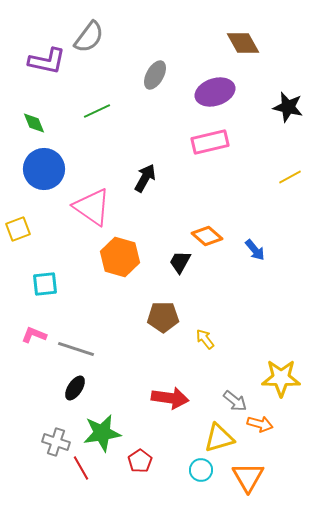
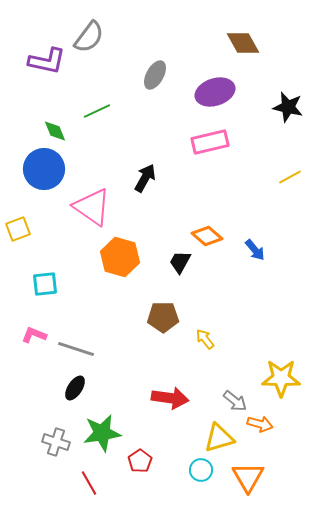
green diamond: moved 21 px right, 8 px down
red line: moved 8 px right, 15 px down
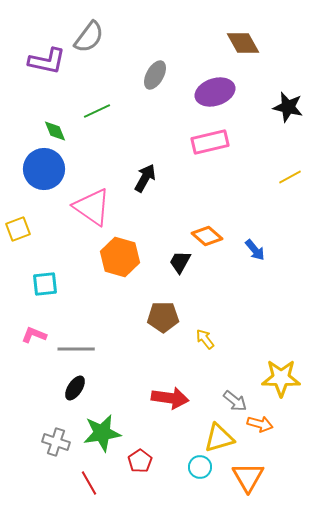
gray line: rotated 18 degrees counterclockwise
cyan circle: moved 1 px left, 3 px up
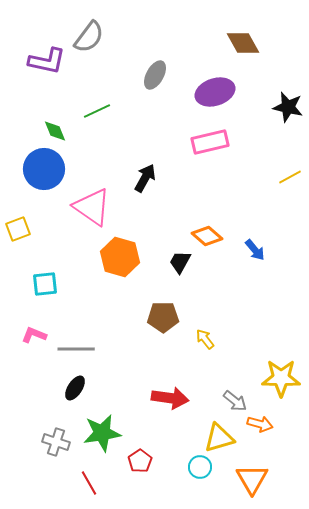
orange triangle: moved 4 px right, 2 px down
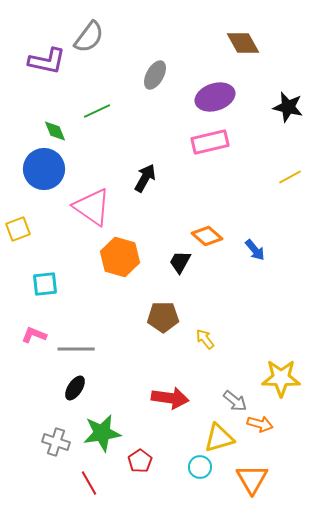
purple ellipse: moved 5 px down
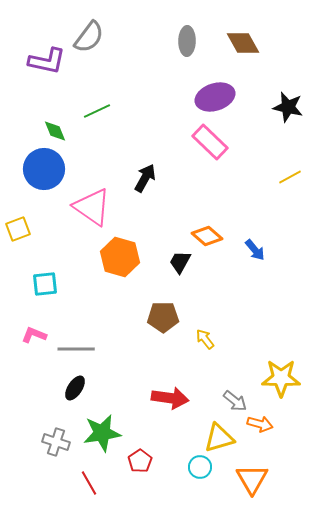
gray ellipse: moved 32 px right, 34 px up; rotated 28 degrees counterclockwise
pink rectangle: rotated 57 degrees clockwise
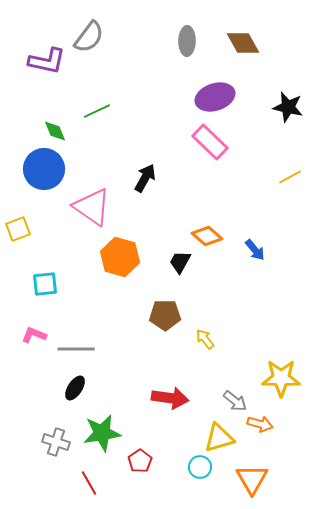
brown pentagon: moved 2 px right, 2 px up
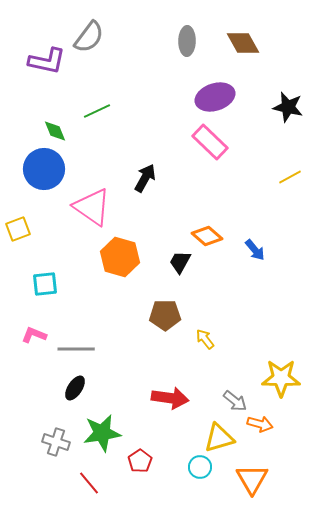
red line: rotated 10 degrees counterclockwise
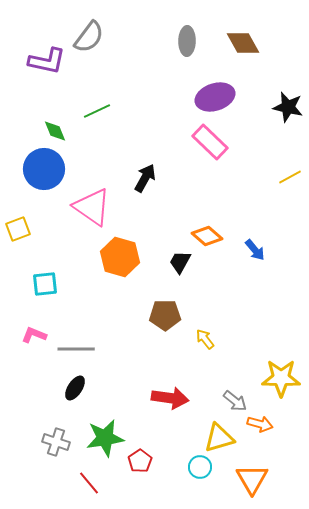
green star: moved 3 px right, 5 px down
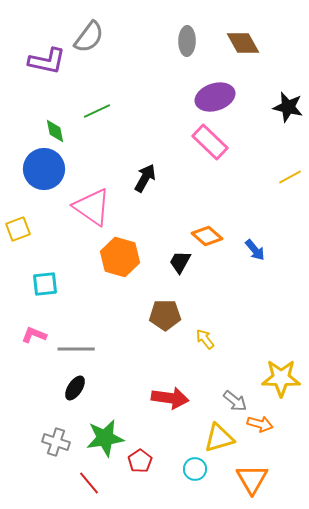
green diamond: rotated 10 degrees clockwise
cyan circle: moved 5 px left, 2 px down
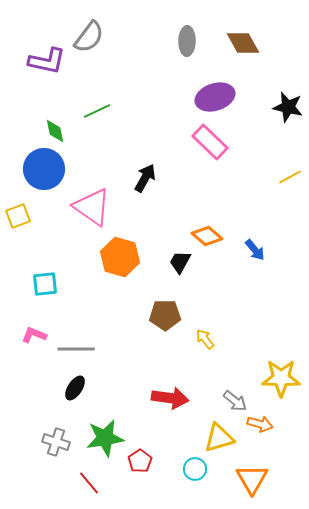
yellow square: moved 13 px up
